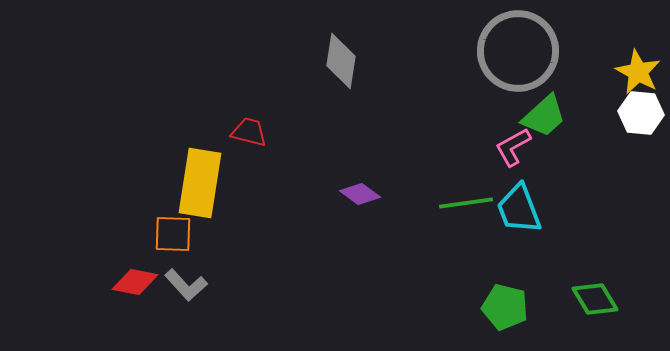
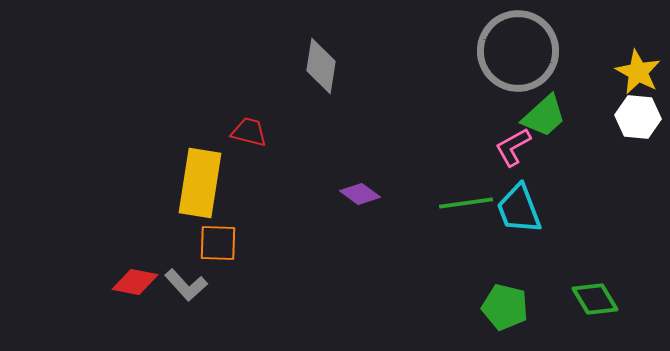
gray diamond: moved 20 px left, 5 px down
white hexagon: moved 3 px left, 4 px down
orange square: moved 45 px right, 9 px down
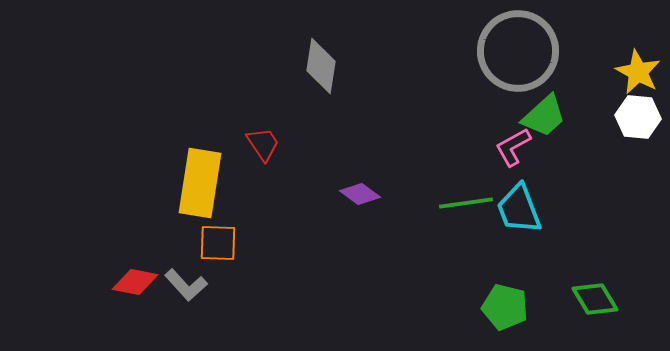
red trapezoid: moved 14 px right, 12 px down; rotated 42 degrees clockwise
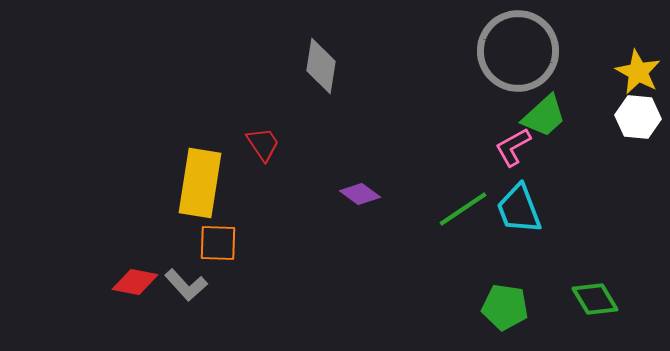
green line: moved 3 px left, 6 px down; rotated 26 degrees counterclockwise
green pentagon: rotated 6 degrees counterclockwise
